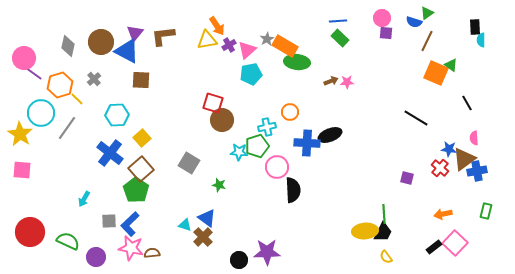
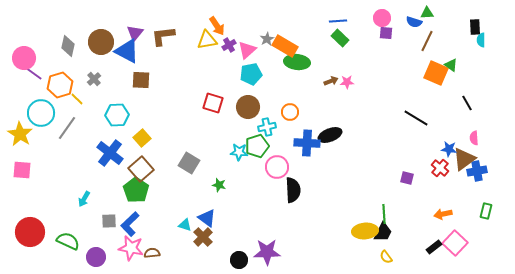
green triangle at (427, 13): rotated 32 degrees clockwise
brown circle at (222, 120): moved 26 px right, 13 px up
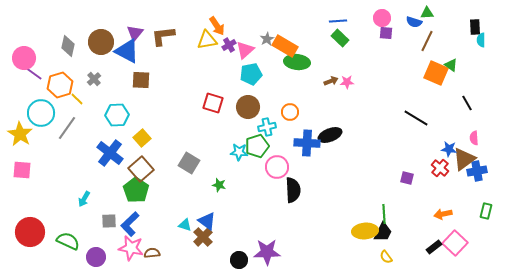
pink triangle at (247, 50): moved 2 px left
blue triangle at (207, 218): moved 3 px down
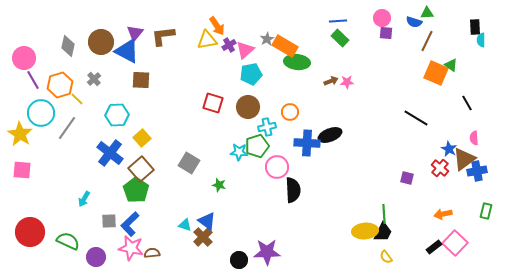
purple line at (33, 73): moved 7 px down; rotated 24 degrees clockwise
blue star at (449, 149): rotated 21 degrees clockwise
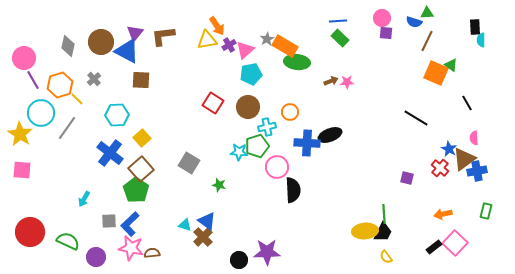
red square at (213, 103): rotated 15 degrees clockwise
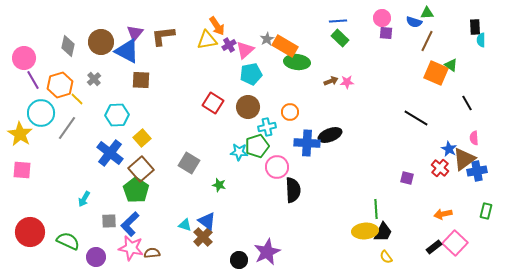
green line at (384, 214): moved 8 px left, 5 px up
purple star at (267, 252): rotated 24 degrees counterclockwise
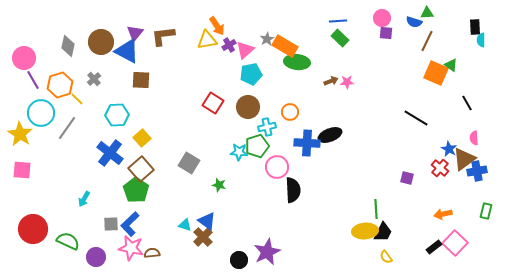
gray square at (109, 221): moved 2 px right, 3 px down
red circle at (30, 232): moved 3 px right, 3 px up
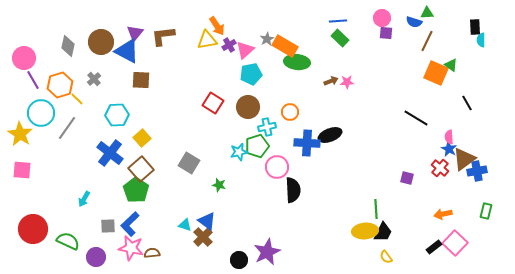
pink semicircle at (474, 138): moved 25 px left, 1 px up
cyan star at (239, 152): rotated 18 degrees counterclockwise
gray square at (111, 224): moved 3 px left, 2 px down
